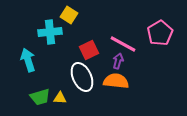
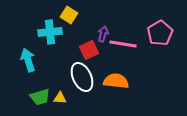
pink line: rotated 20 degrees counterclockwise
purple arrow: moved 15 px left, 27 px up
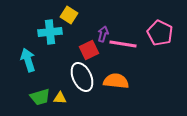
pink pentagon: rotated 15 degrees counterclockwise
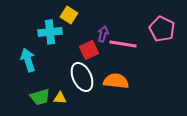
pink pentagon: moved 2 px right, 4 px up
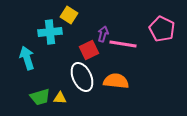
cyan arrow: moved 1 px left, 2 px up
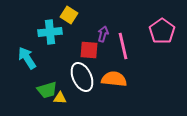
pink pentagon: moved 2 px down; rotated 10 degrees clockwise
pink line: moved 2 px down; rotated 68 degrees clockwise
red square: rotated 30 degrees clockwise
cyan arrow: rotated 15 degrees counterclockwise
orange semicircle: moved 2 px left, 2 px up
green trapezoid: moved 7 px right, 7 px up
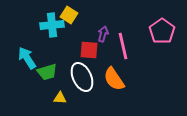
cyan cross: moved 2 px right, 7 px up
orange semicircle: rotated 130 degrees counterclockwise
green trapezoid: moved 18 px up
